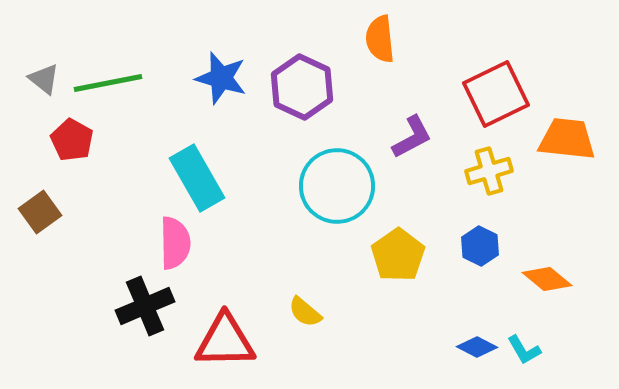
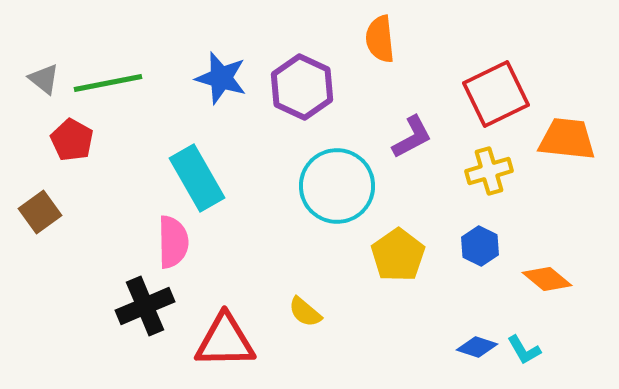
pink semicircle: moved 2 px left, 1 px up
blue diamond: rotated 9 degrees counterclockwise
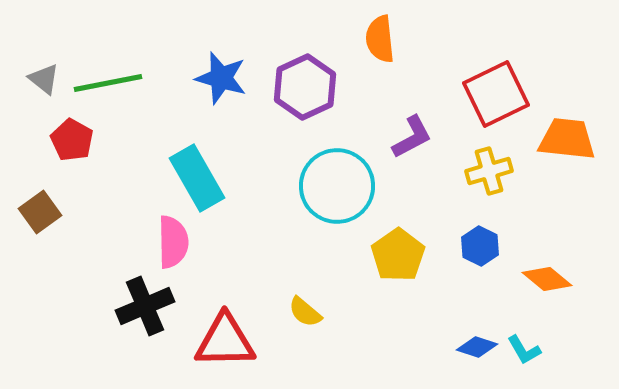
purple hexagon: moved 3 px right; rotated 10 degrees clockwise
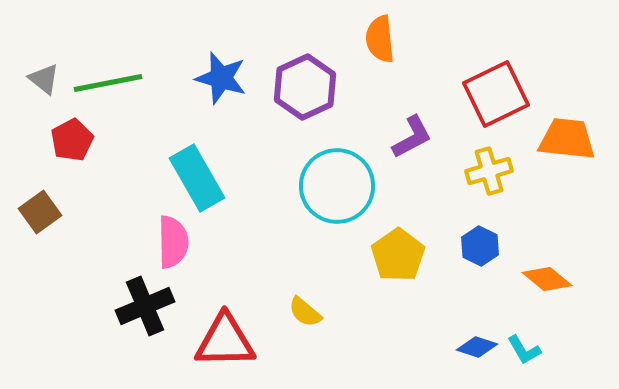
red pentagon: rotated 15 degrees clockwise
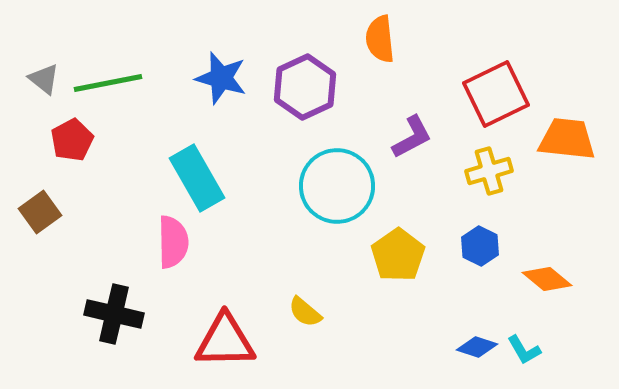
black cross: moved 31 px left, 8 px down; rotated 36 degrees clockwise
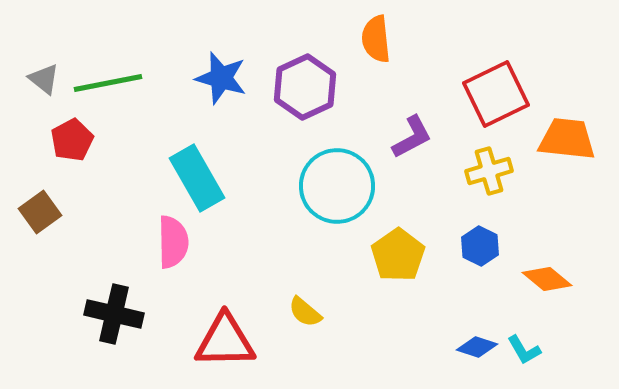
orange semicircle: moved 4 px left
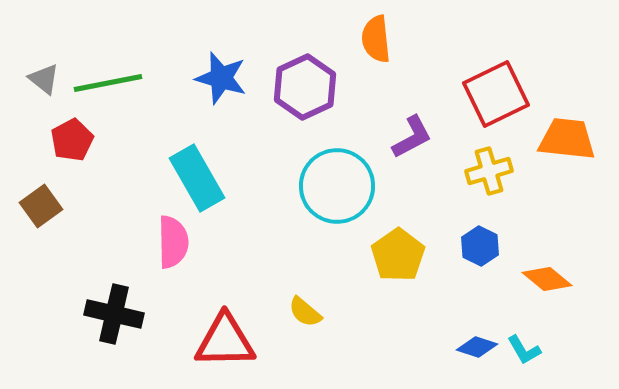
brown square: moved 1 px right, 6 px up
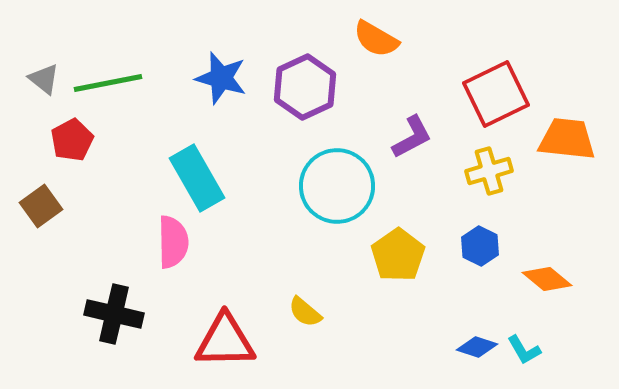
orange semicircle: rotated 54 degrees counterclockwise
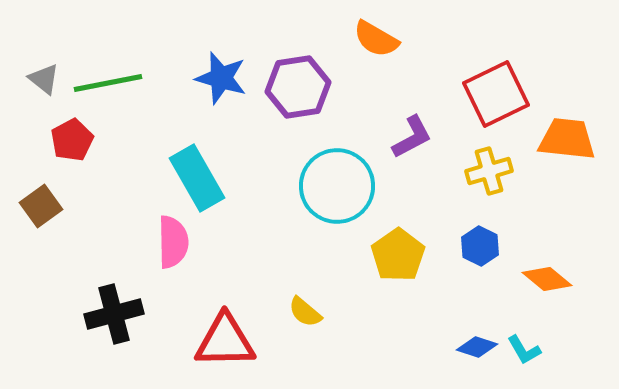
purple hexagon: moved 7 px left; rotated 16 degrees clockwise
black cross: rotated 28 degrees counterclockwise
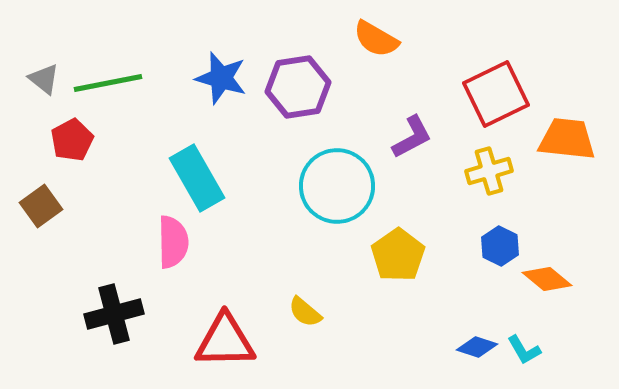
blue hexagon: moved 20 px right
